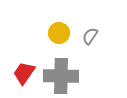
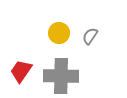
red trapezoid: moved 3 px left, 2 px up
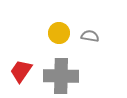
gray semicircle: rotated 66 degrees clockwise
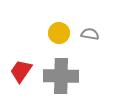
gray semicircle: moved 2 px up
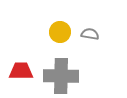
yellow circle: moved 1 px right, 1 px up
red trapezoid: rotated 55 degrees clockwise
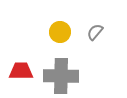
gray semicircle: moved 5 px right, 2 px up; rotated 60 degrees counterclockwise
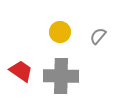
gray semicircle: moved 3 px right, 4 px down
red trapezoid: rotated 35 degrees clockwise
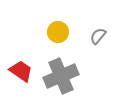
yellow circle: moved 2 px left
gray cross: rotated 24 degrees counterclockwise
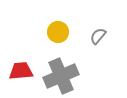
red trapezoid: rotated 40 degrees counterclockwise
